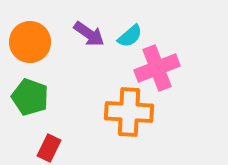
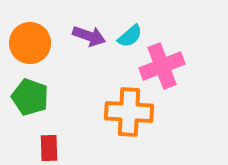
purple arrow: moved 2 px down; rotated 16 degrees counterclockwise
orange circle: moved 1 px down
pink cross: moved 5 px right, 2 px up
red rectangle: rotated 28 degrees counterclockwise
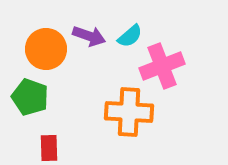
orange circle: moved 16 px right, 6 px down
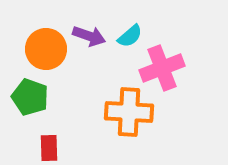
pink cross: moved 2 px down
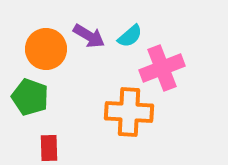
purple arrow: rotated 12 degrees clockwise
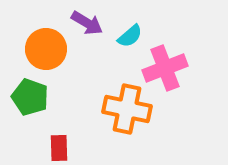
purple arrow: moved 2 px left, 13 px up
pink cross: moved 3 px right
orange cross: moved 2 px left, 3 px up; rotated 9 degrees clockwise
red rectangle: moved 10 px right
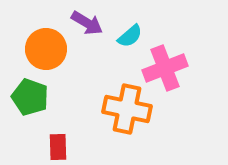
red rectangle: moved 1 px left, 1 px up
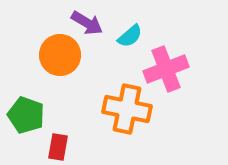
orange circle: moved 14 px right, 6 px down
pink cross: moved 1 px right, 1 px down
green pentagon: moved 4 px left, 18 px down
red rectangle: rotated 12 degrees clockwise
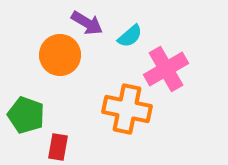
pink cross: rotated 9 degrees counterclockwise
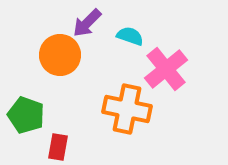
purple arrow: rotated 104 degrees clockwise
cyan semicircle: rotated 120 degrees counterclockwise
pink cross: rotated 9 degrees counterclockwise
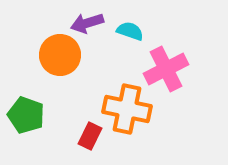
purple arrow: rotated 28 degrees clockwise
cyan semicircle: moved 5 px up
pink cross: rotated 12 degrees clockwise
red rectangle: moved 32 px right, 11 px up; rotated 16 degrees clockwise
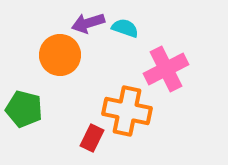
purple arrow: moved 1 px right
cyan semicircle: moved 5 px left, 3 px up
orange cross: moved 2 px down
green pentagon: moved 2 px left, 6 px up; rotated 6 degrees counterclockwise
red rectangle: moved 2 px right, 2 px down
